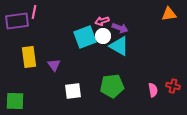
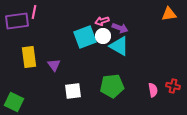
green square: moved 1 px left, 1 px down; rotated 24 degrees clockwise
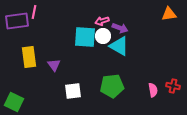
cyan square: rotated 25 degrees clockwise
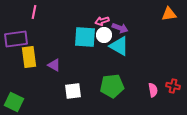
purple rectangle: moved 1 px left, 18 px down
white circle: moved 1 px right, 1 px up
purple triangle: rotated 24 degrees counterclockwise
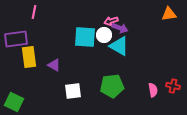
pink arrow: moved 9 px right
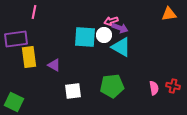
cyan triangle: moved 2 px right, 1 px down
pink semicircle: moved 1 px right, 2 px up
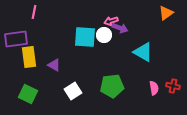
orange triangle: moved 3 px left, 1 px up; rotated 28 degrees counterclockwise
cyan triangle: moved 22 px right, 5 px down
white square: rotated 24 degrees counterclockwise
green square: moved 14 px right, 8 px up
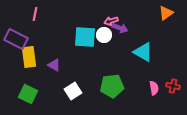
pink line: moved 1 px right, 2 px down
purple rectangle: rotated 35 degrees clockwise
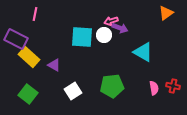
cyan square: moved 3 px left
yellow rectangle: rotated 40 degrees counterclockwise
green square: rotated 12 degrees clockwise
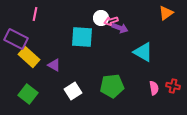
white circle: moved 3 px left, 17 px up
